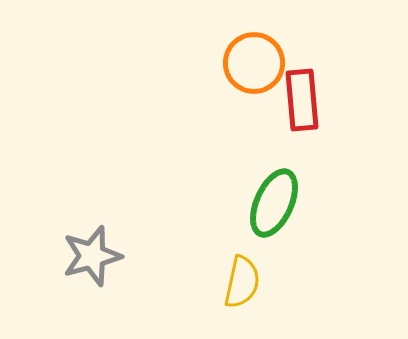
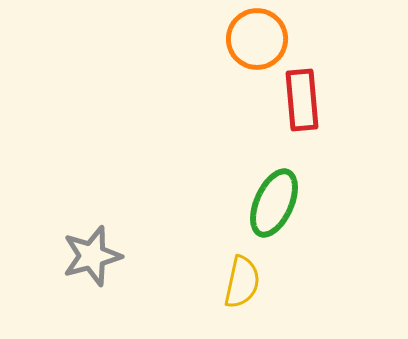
orange circle: moved 3 px right, 24 px up
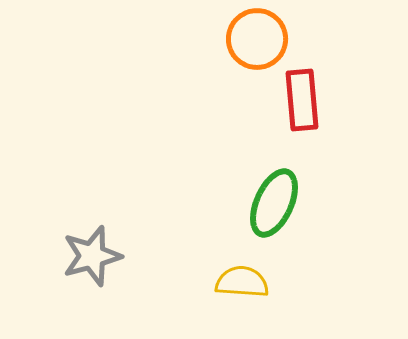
yellow semicircle: rotated 98 degrees counterclockwise
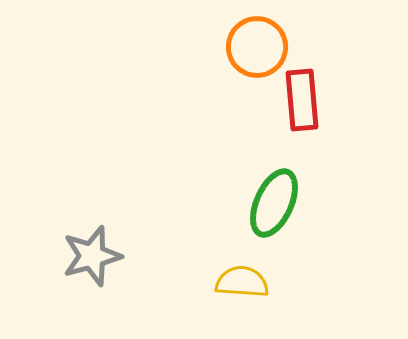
orange circle: moved 8 px down
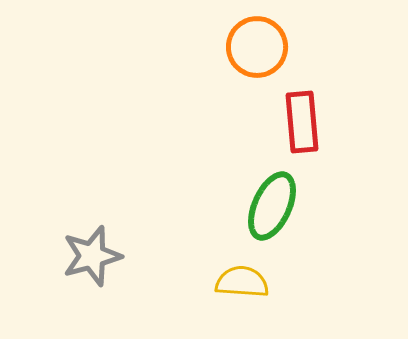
red rectangle: moved 22 px down
green ellipse: moved 2 px left, 3 px down
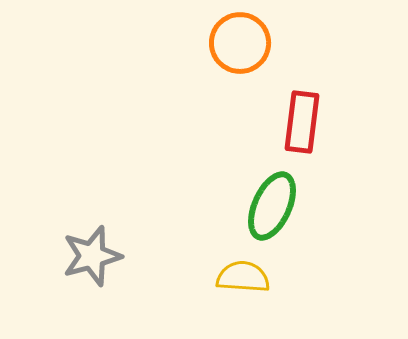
orange circle: moved 17 px left, 4 px up
red rectangle: rotated 12 degrees clockwise
yellow semicircle: moved 1 px right, 5 px up
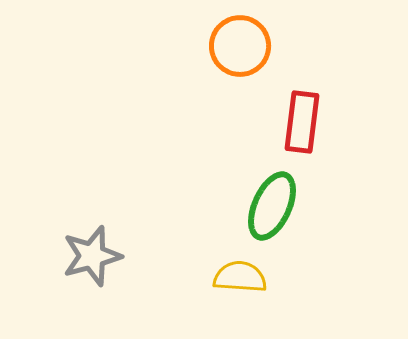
orange circle: moved 3 px down
yellow semicircle: moved 3 px left
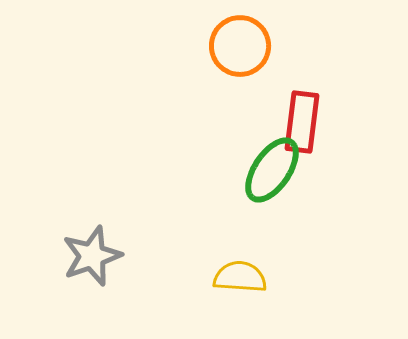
green ellipse: moved 36 px up; rotated 10 degrees clockwise
gray star: rotated 4 degrees counterclockwise
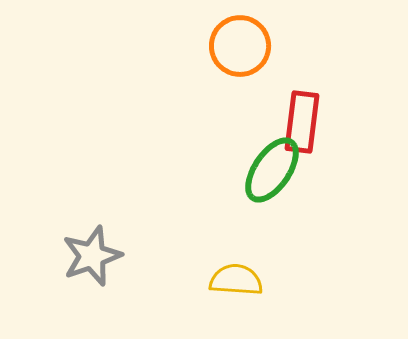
yellow semicircle: moved 4 px left, 3 px down
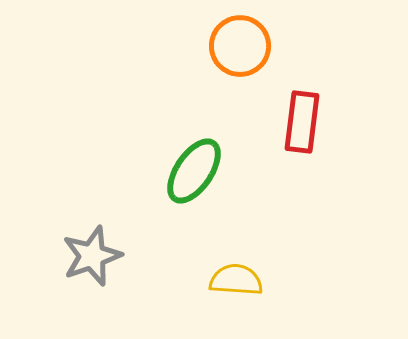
green ellipse: moved 78 px left, 1 px down
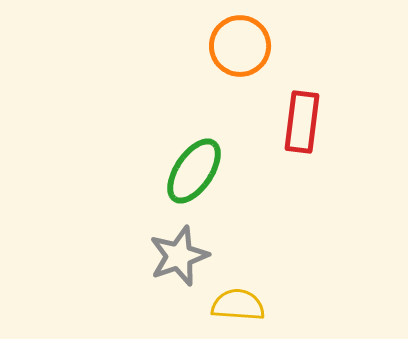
gray star: moved 87 px right
yellow semicircle: moved 2 px right, 25 px down
